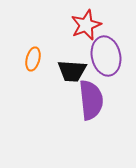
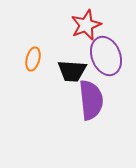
purple ellipse: rotated 9 degrees counterclockwise
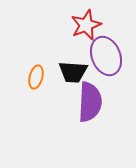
orange ellipse: moved 3 px right, 18 px down
black trapezoid: moved 1 px right, 1 px down
purple semicircle: moved 1 px left, 2 px down; rotated 9 degrees clockwise
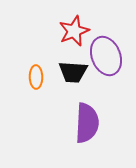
red star: moved 12 px left, 6 px down
orange ellipse: rotated 15 degrees counterclockwise
purple semicircle: moved 3 px left, 21 px down
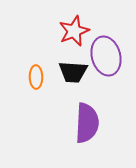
purple ellipse: rotated 6 degrees clockwise
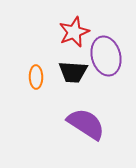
red star: moved 1 px down
purple semicircle: moved 1 px left, 1 px down; rotated 60 degrees counterclockwise
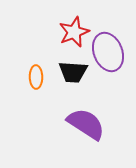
purple ellipse: moved 2 px right, 4 px up; rotated 6 degrees counterclockwise
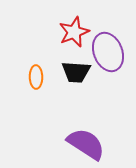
black trapezoid: moved 3 px right
purple semicircle: moved 20 px down
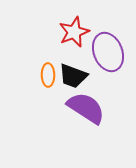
black trapezoid: moved 3 px left, 4 px down; rotated 16 degrees clockwise
orange ellipse: moved 12 px right, 2 px up
purple semicircle: moved 36 px up
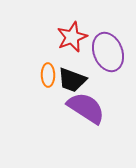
red star: moved 2 px left, 5 px down
black trapezoid: moved 1 px left, 4 px down
